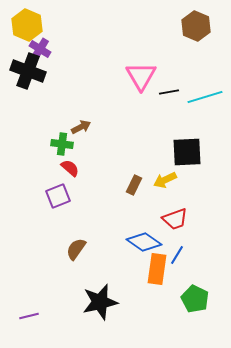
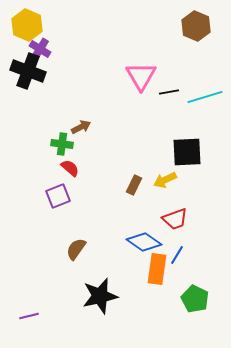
black star: moved 6 px up
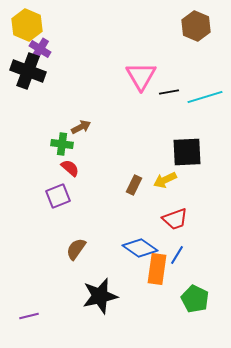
blue diamond: moved 4 px left, 6 px down
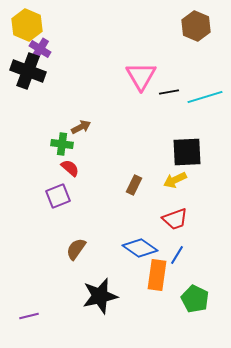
yellow arrow: moved 10 px right
orange rectangle: moved 6 px down
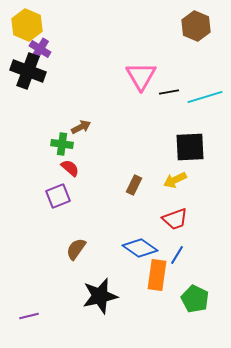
black square: moved 3 px right, 5 px up
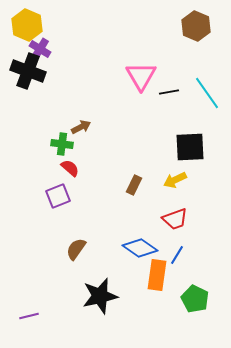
cyan line: moved 2 px right, 4 px up; rotated 72 degrees clockwise
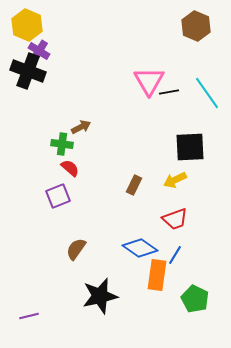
purple cross: moved 1 px left, 2 px down
pink triangle: moved 8 px right, 5 px down
blue line: moved 2 px left
